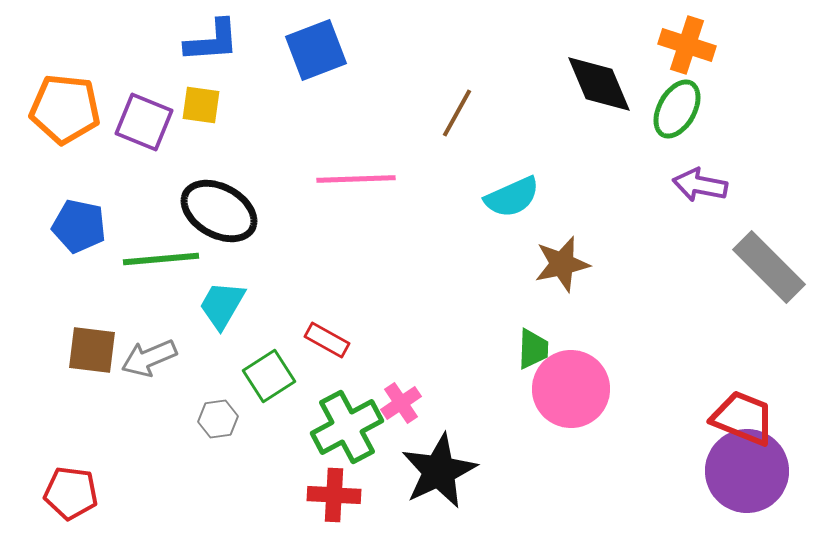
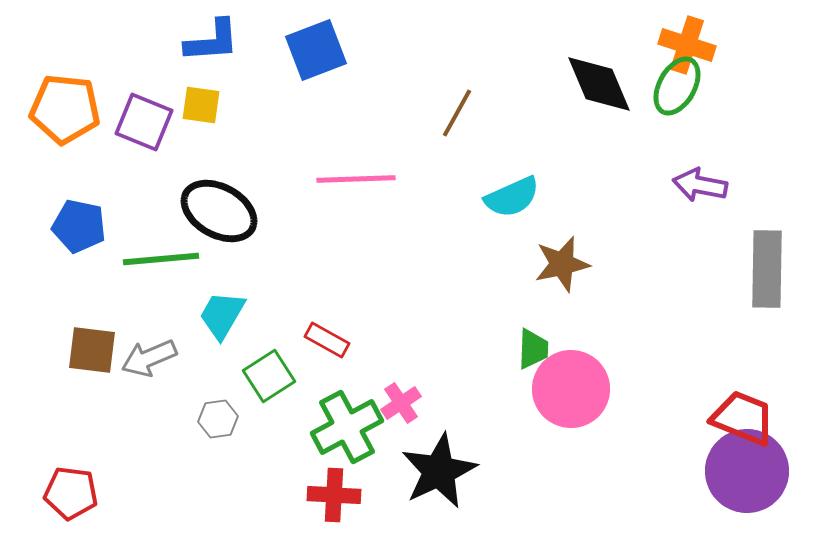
green ellipse: moved 23 px up
gray rectangle: moved 2 px left, 2 px down; rotated 46 degrees clockwise
cyan trapezoid: moved 10 px down
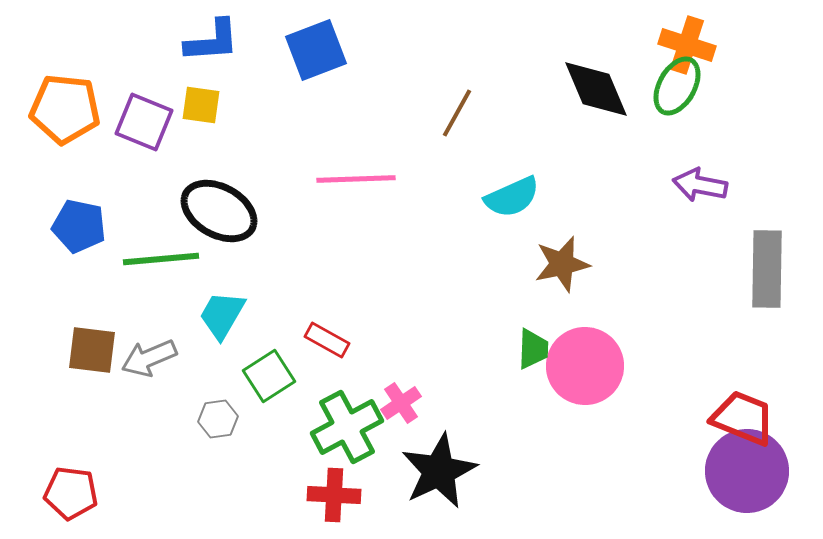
black diamond: moved 3 px left, 5 px down
pink circle: moved 14 px right, 23 px up
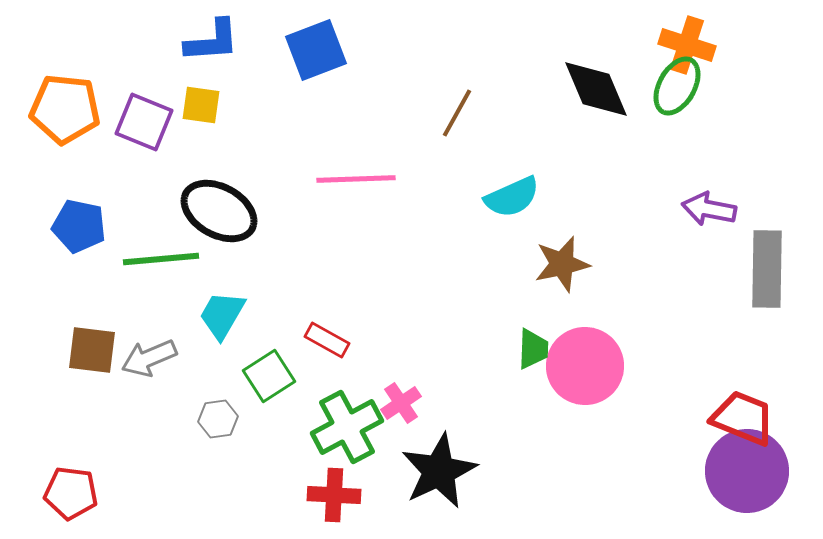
purple arrow: moved 9 px right, 24 px down
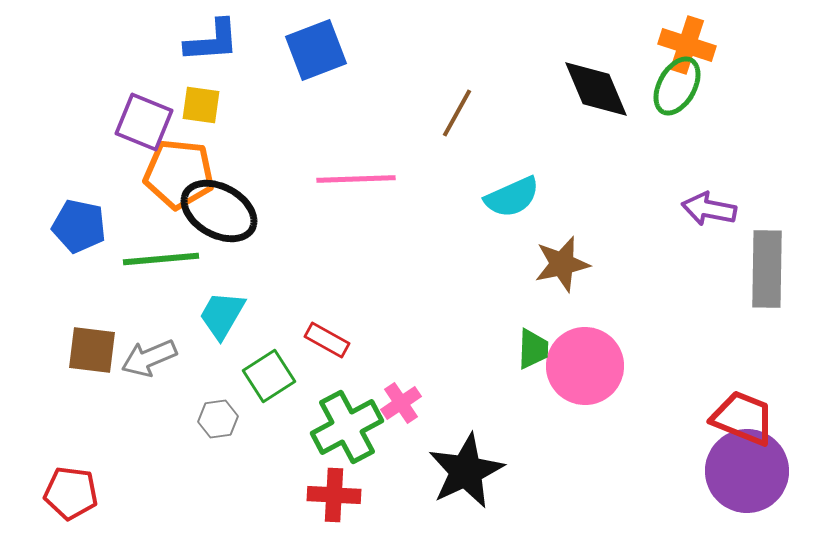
orange pentagon: moved 114 px right, 65 px down
black star: moved 27 px right
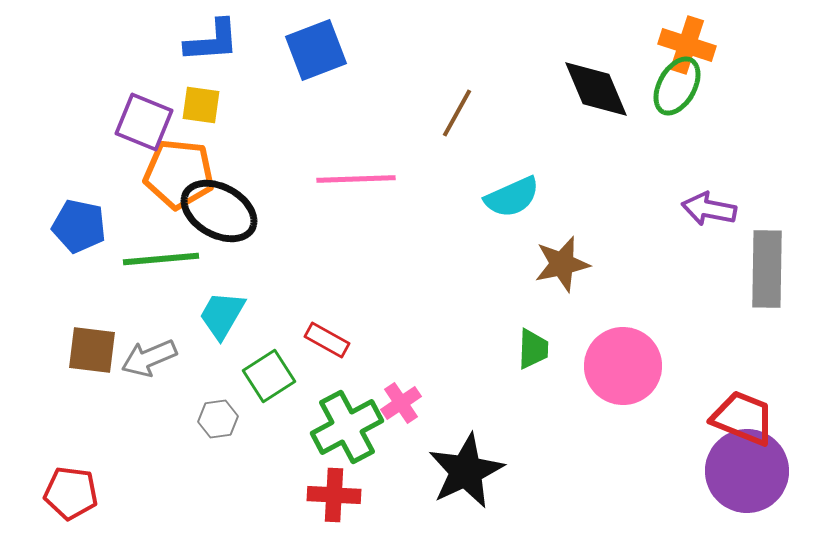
pink circle: moved 38 px right
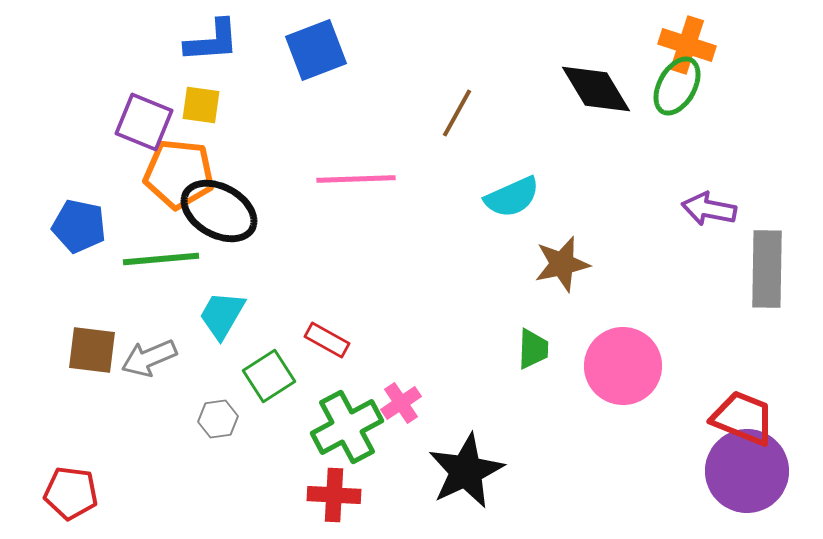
black diamond: rotated 8 degrees counterclockwise
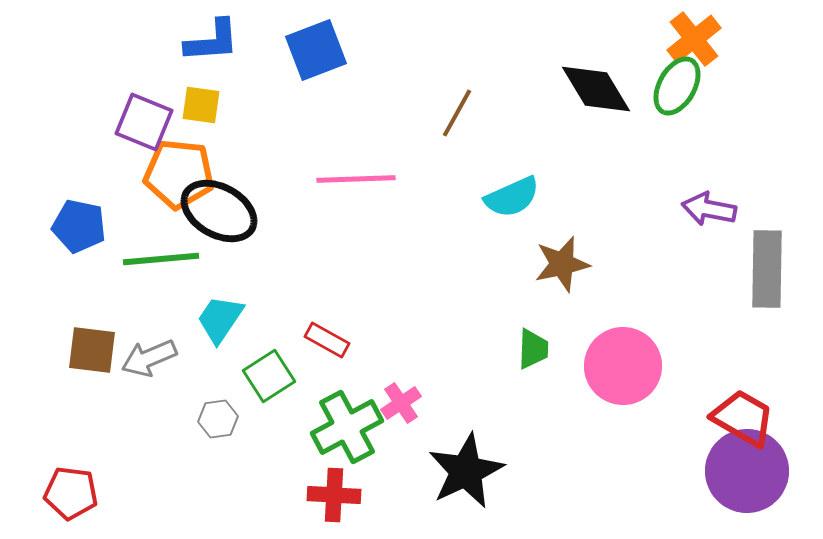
orange cross: moved 7 px right, 6 px up; rotated 34 degrees clockwise
cyan trapezoid: moved 2 px left, 4 px down; rotated 4 degrees clockwise
red trapezoid: rotated 8 degrees clockwise
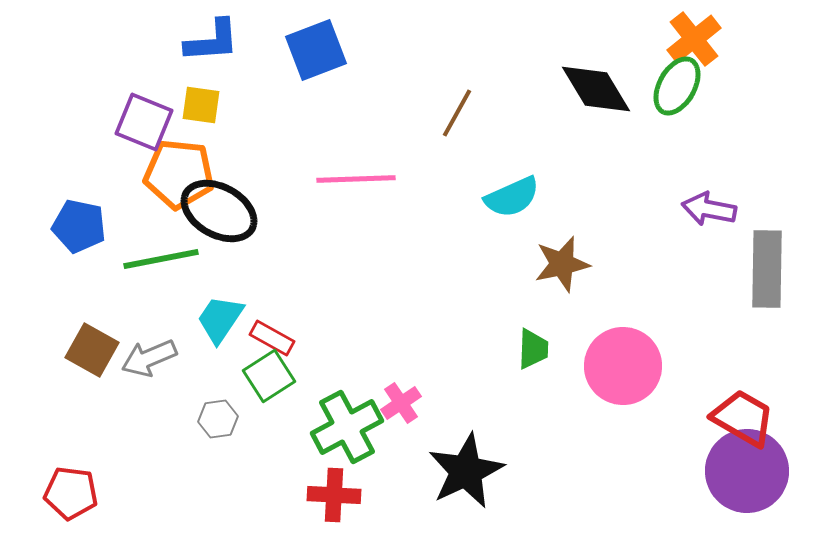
green line: rotated 6 degrees counterclockwise
red rectangle: moved 55 px left, 2 px up
brown square: rotated 22 degrees clockwise
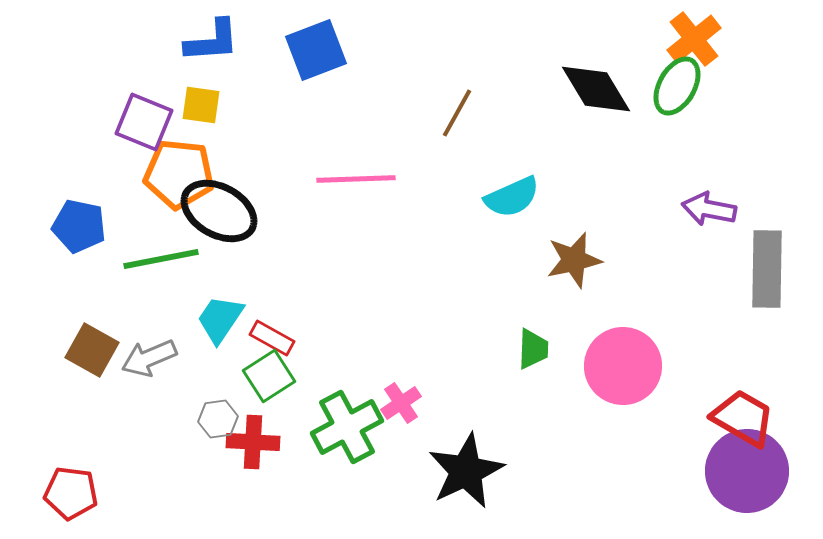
brown star: moved 12 px right, 4 px up
red cross: moved 81 px left, 53 px up
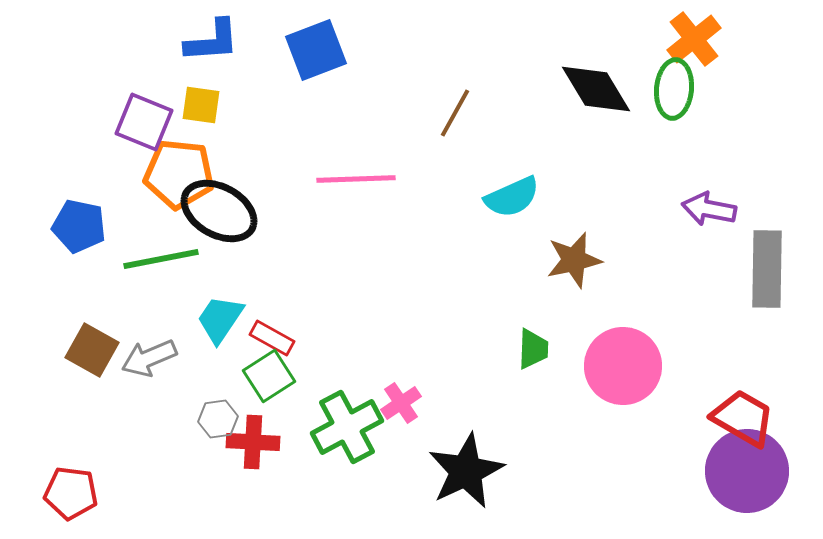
green ellipse: moved 3 px left, 3 px down; rotated 24 degrees counterclockwise
brown line: moved 2 px left
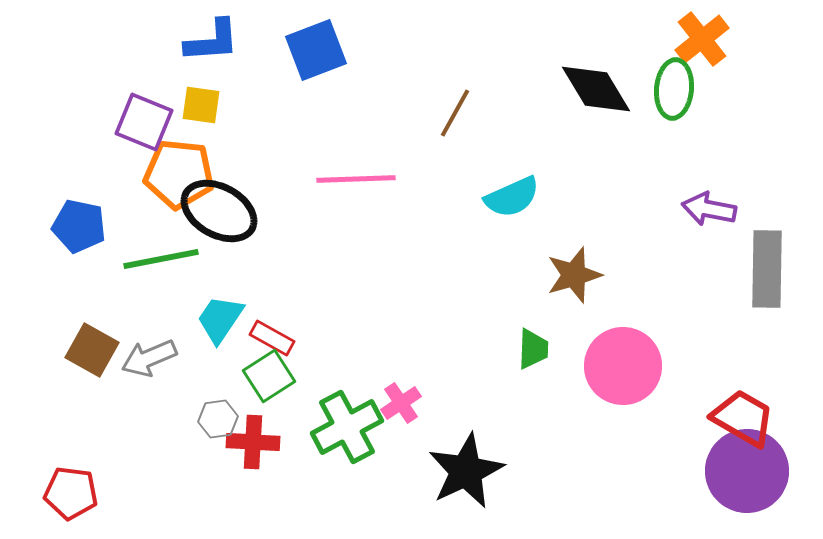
orange cross: moved 8 px right
brown star: moved 15 px down; rotated 4 degrees counterclockwise
